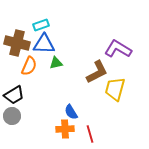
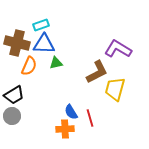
red line: moved 16 px up
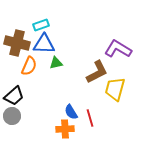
black trapezoid: moved 1 px down; rotated 10 degrees counterclockwise
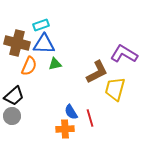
purple L-shape: moved 6 px right, 5 px down
green triangle: moved 1 px left, 1 px down
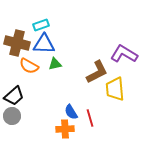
orange semicircle: rotated 96 degrees clockwise
yellow trapezoid: rotated 20 degrees counterclockwise
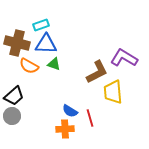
blue triangle: moved 2 px right
purple L-shape: moved 4 px down
green triangle: moved 1 px left; rotated 32 degrees clockwise
yellow trapezoid: moved 2 px left, 3 px down
blue semicircle: moved 1 px left, 1 px up; rotated 28 degrees counterclockwise
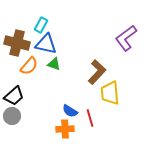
cyan rectangle: rotated 42 degrees counterclockwise
blue triangle: rotated 10 degrees clockwise
purple L-shape: moved 2 px right, 20 px up; rotated 68 degrees counterclockwise
orange semicircle: rotated 78 degrees counterclockwise
brown L-shape: rotated 20 degrees counterclockwise
yellow trapezoid: moved 3 px left, 1 px down
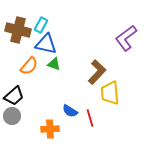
brown cross: moved 1 px right, 13 px up
orange cross: moved 15 px left
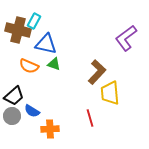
cyan rectangle: moved 7 px left, 4 px up
orange semicircle: rotated 72 degrees clockwise
blue semicircle: moved 38 px left
